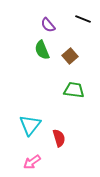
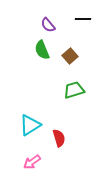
black line: rotated 21 degrees counterclockwise
green trapezoid: rotated 25 degrees counterclockwise
cyan triangle: rotated 20 degrees clockwise
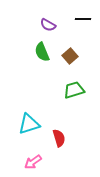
purple semicircle: rotated 21 degrees counterclockwise
green semicircle: moved 2 px down
cyan triangle: moved 1 px left, 1 px up; rotated 15 degrees clockwise
pink arrow: moved 1 px right
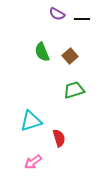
black line: moved 1 px left
purple semicircle: moved 9 px right, 11 px up
cyan triangle: moved 2 px right, 3 px up
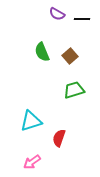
red semicircle: rotated 144 degrees counterclockwise
pink arrow: moved 1 px left
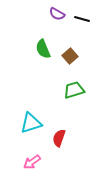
black line: rotated 14 degrees clockwise
green semicircle: moved 1 px right, 3 px up
cyan triangle: moved 2 px down
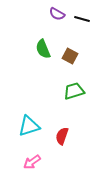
brown square: rotated 21 degrees counterclockwise
green trapezoid: moved 1 px down
cyan triangle: moved 2 px left, 3 px down
red semicircle: moved 3 px right, 2 px up
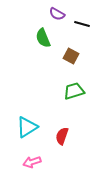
black line: moved 5 px down
green semicircle: moved 11 px up
brown square: moved 1 px right
cyan triangle: moved 2 px left, 1 px down; rotated 15 degrees counterclockwise
pink arrow: rotated 18 degrees clockwise
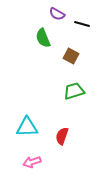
cyan triangle: rotated 30 degrees clockwise
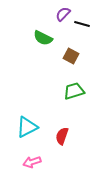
purple semicircle: moved 6 px right; rotated 105 degrees clockwise
green semicircle: rotated 42 degrees counterclockwise
cyan triangle: rotated 25 degrees counterclockwise
